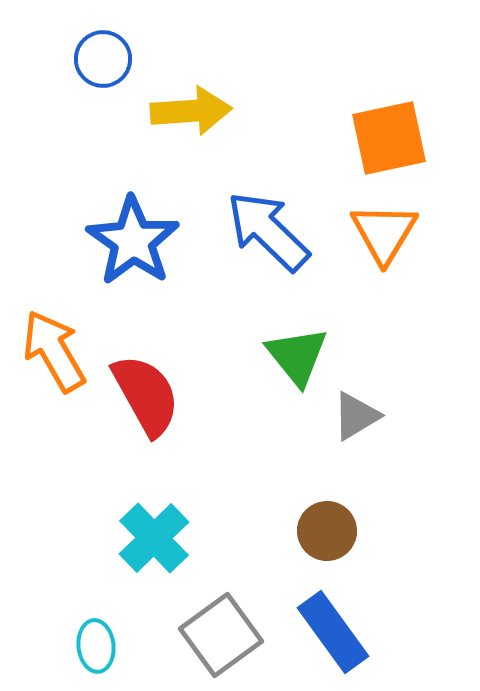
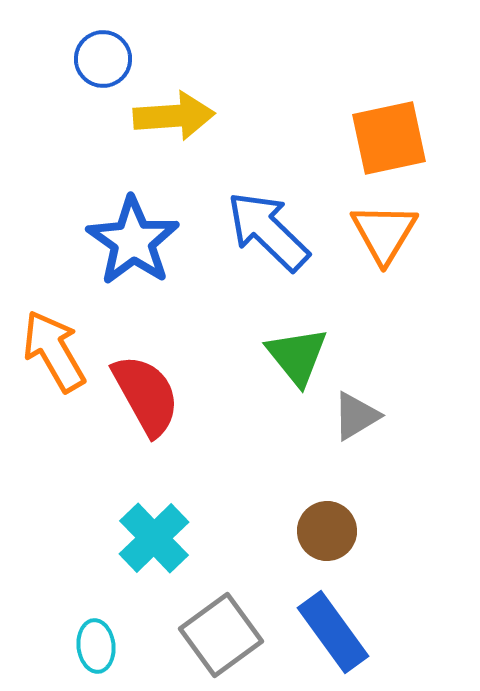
yellow arrow: moved 17 px left, 5 px down
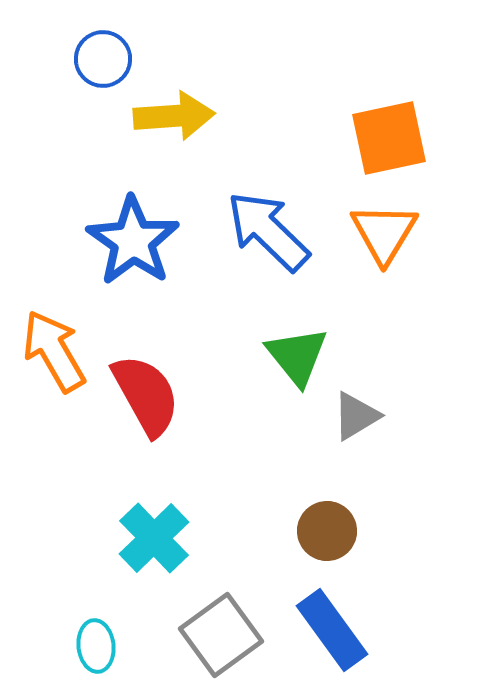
blue rectangle: moved 1 px left, 2 px up
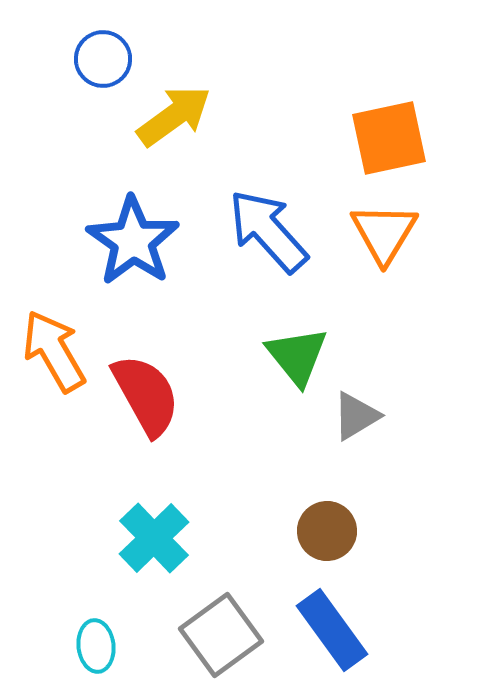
yellow arrow: rotated 32 degrees counterclockwise
blue arrow: rotated 4 degrees clockwise
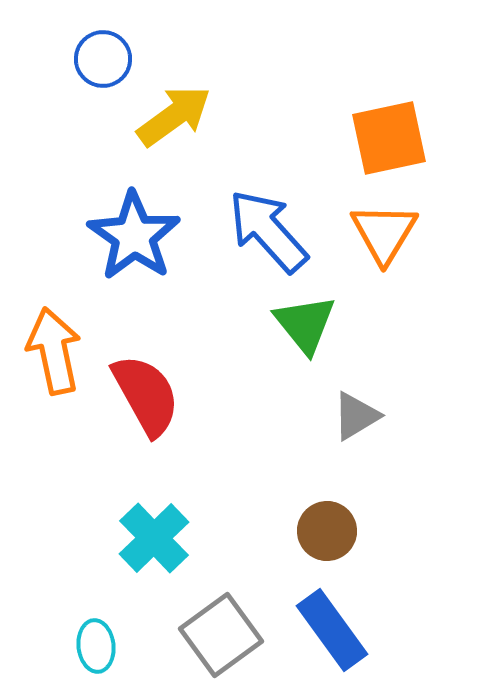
blue star: moved 1 px right, 5 px up
orange arrow: rotated 18 degrees clockwise
green triangle: moved 8 px right, 32 px up
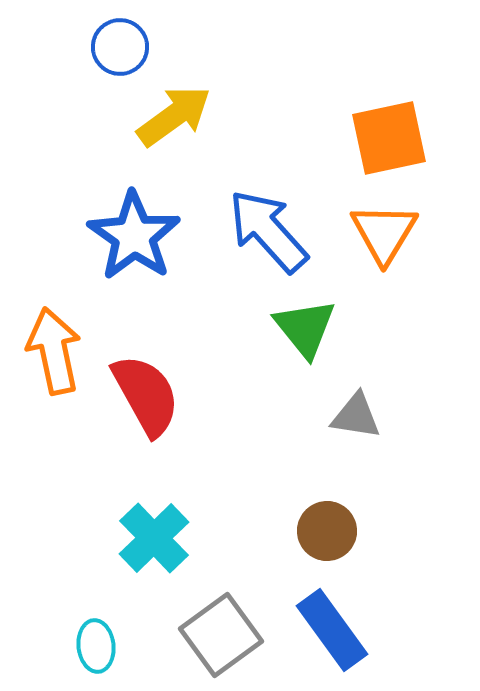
blue circle: moved 17 px right, 12 px up
green triangle: moved 4 px down
gray triangle: rotated 40 degrees clockwise
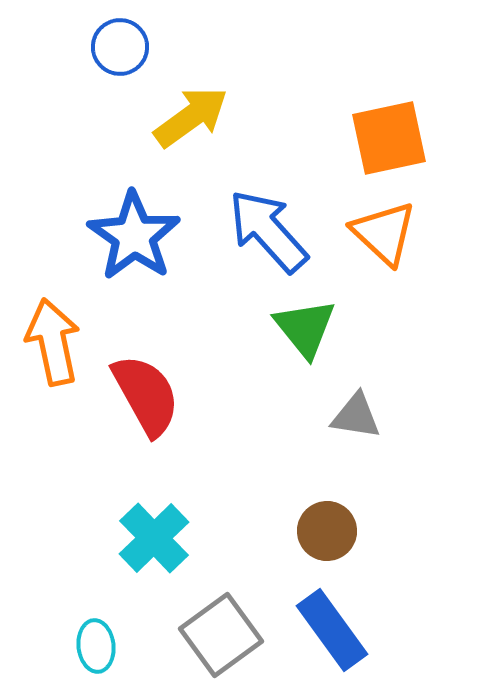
yellow arrow: moved 17 px right, 1 px down
orange triangle: rotated 18 degrees counterclockwise
orange arrow: moved 1 px left, 9 px up
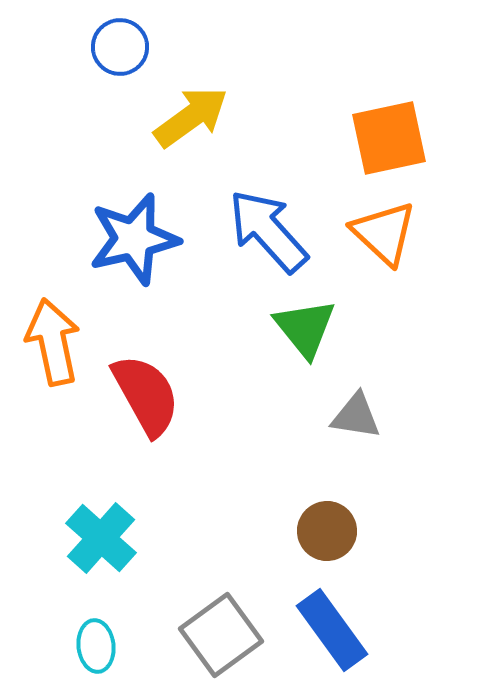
blue star: moved 3 px down; rotated 24 degrees clockwise
cyan cross: moved 53 px left; rotated 4 degrees counterclockwise
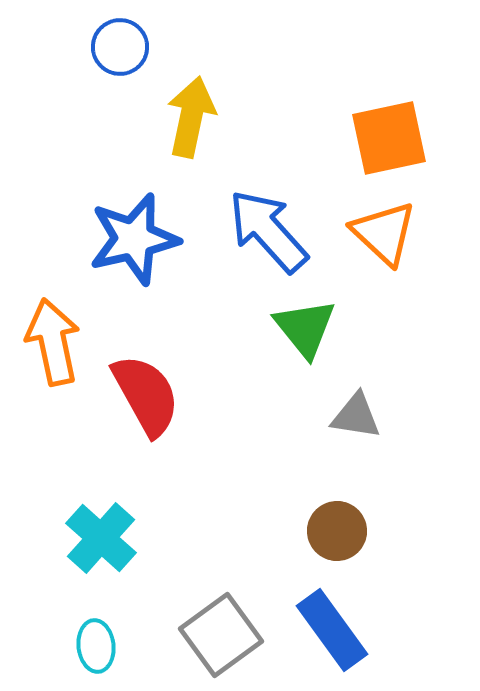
yellow arrow: rotated 42 degrees counterclockwise
brown circle: moved 10 px right
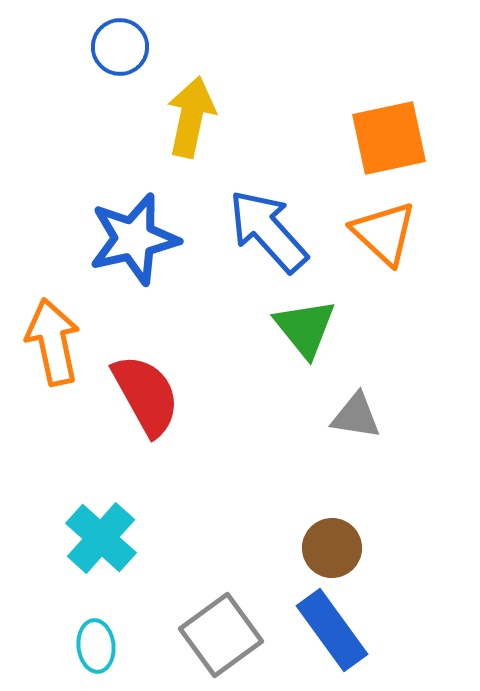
brown circle: moved 5 px left, 17 px down
